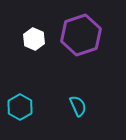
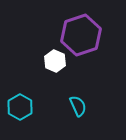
white hexagon: moved 21 px right, 22 px down
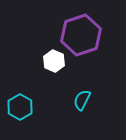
white hexagon: moved 1 px left
cyan semicircle: moved 4 px right, 6 px up; rotated 130 degrees counterclockwise
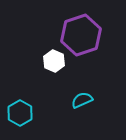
cyan semicircle: rotated 40 degrees clockwise
cyan hexagon: moved 6 px down
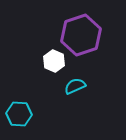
cyan semicircle: moved 7 px left, 14 px up
cyan hexagon: moved 1 px left, 1 px down; rotated 25 degrees counterclockwise
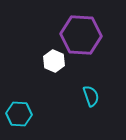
purple hexagon: rotated 21 degrees clockwise
cyan semicircle: moved 16 px right, 10 px down; rotated 95 degrees clockwise
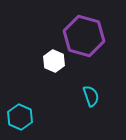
purple hexagon: moved 3 px right, 1 px down; rotated 12 degrees clockwise
cyan hexagon: moved 1 px right, 3 px down; rotated 20 degrees clockwise
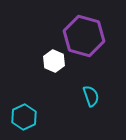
cyan hexagon: moved 4 px right; rotated 10 degrees clockwise
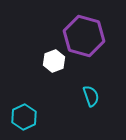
white hexagon: rotated 15 degrees clockwise
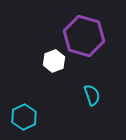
cyan semicircle: moved 1 px right, 1 px up
